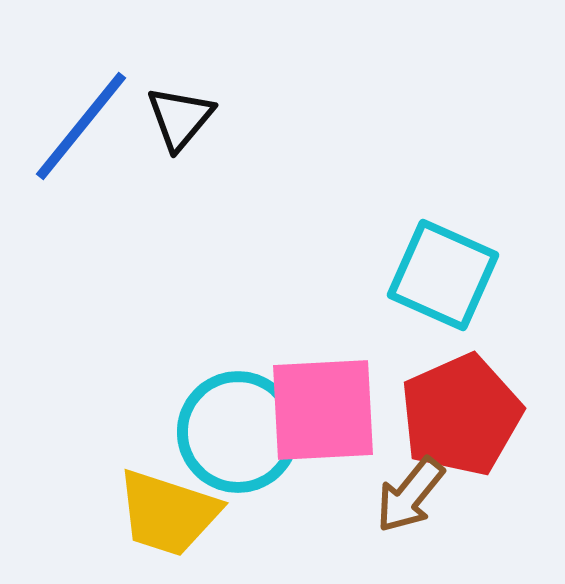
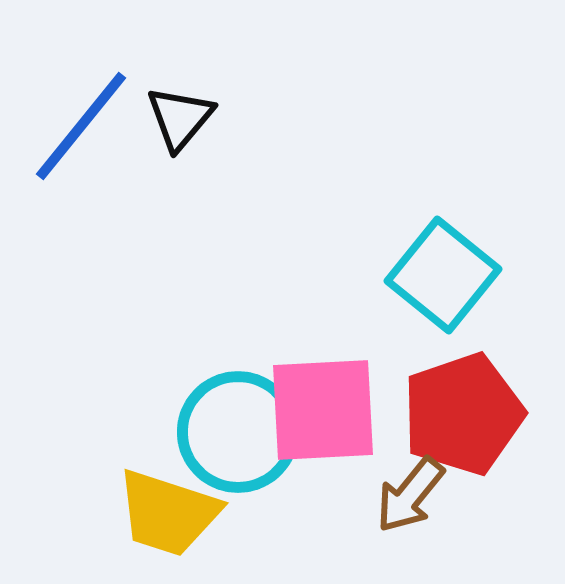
cyan square: rotated 15 degrees clockwise
red pentagon: moved 2 px right, 1 px up; rotated 5 degrees clockwise
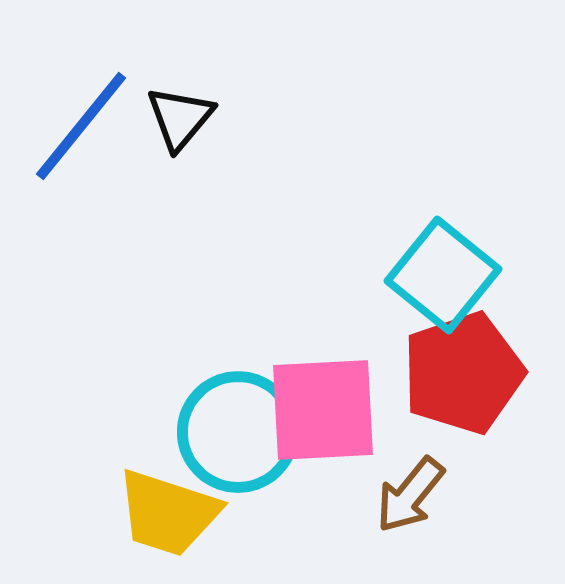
red pentagon: moved 41 px up
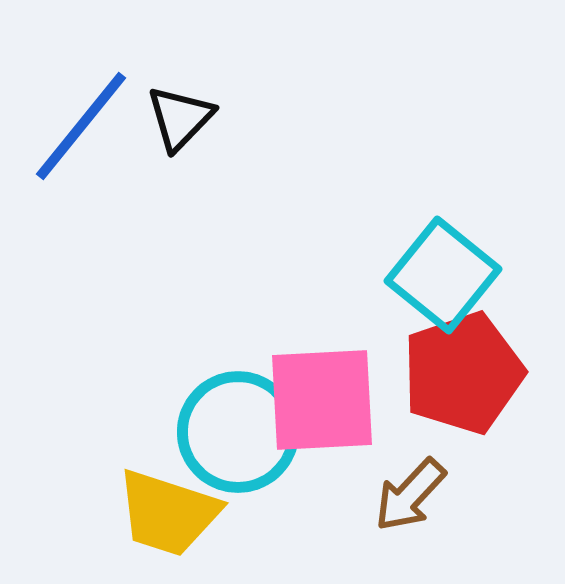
black triangle: rotated 4 degrees clockwise
pink square: moved 1 px left, 10 px up
brown arrow: rotated 4 degrees clockwise
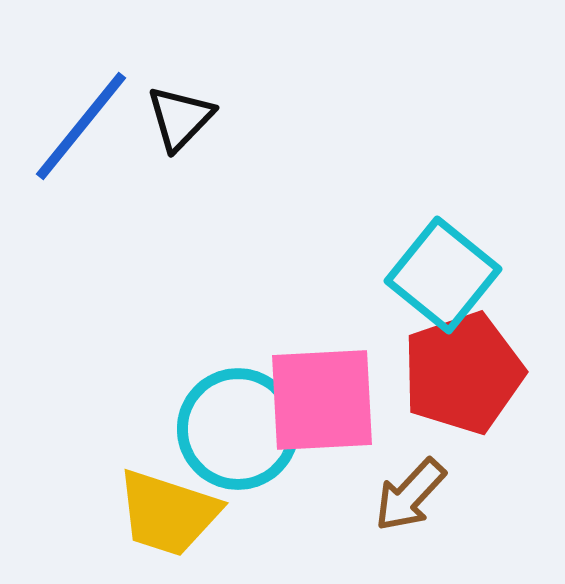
cyan circle: moved 3 px up
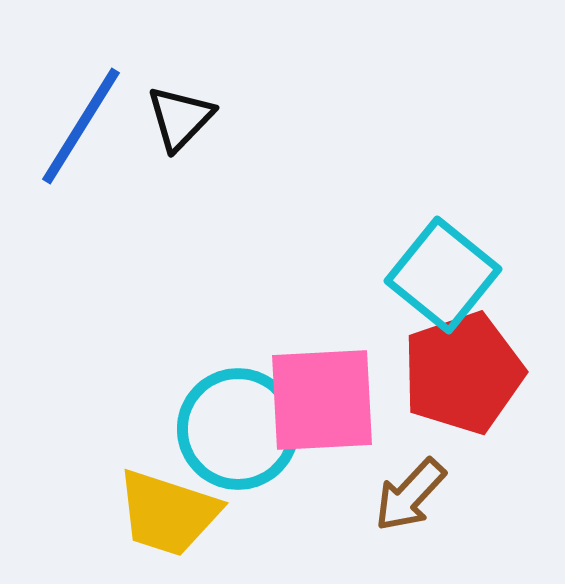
blue line: rotated 7 degrees counterclockwise
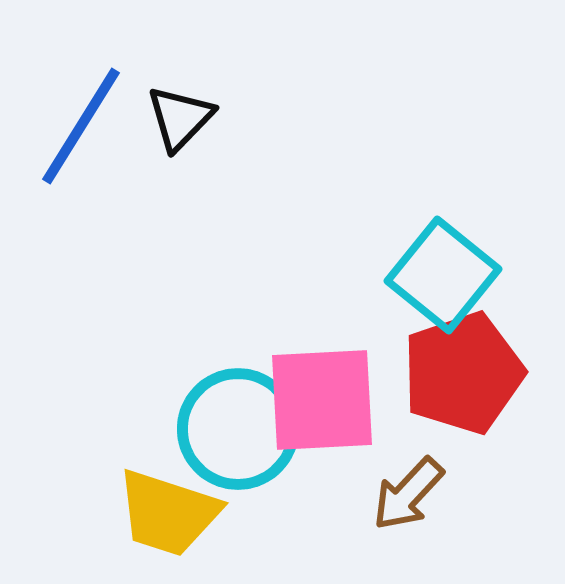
brown arrow: moved 2 px left, 1 px up
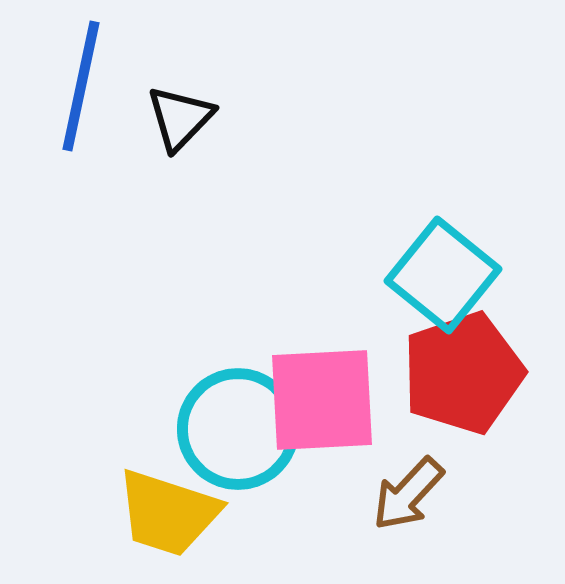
blue line: moved 40 px up; rotated 20 degrees counterclockwise
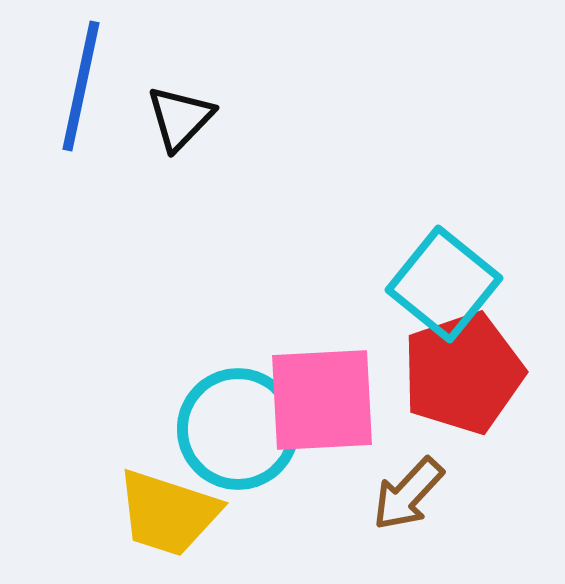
cyan square: moved 1 px right, 9 px down
